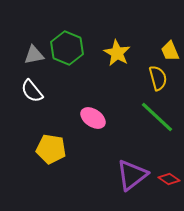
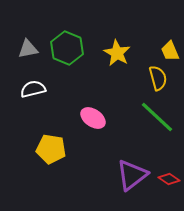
gray triangle: moved 6 px left, 6 px up
white semicircle: moved 1 px right, 2 px up; rotated 115 degrees clockwise
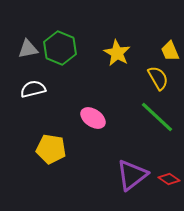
green hexagon: moved 7 px left
yellow semicircle: rotated 15 degrees counterclockwise
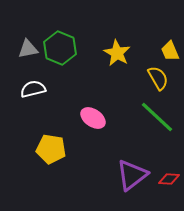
red diamond: rotated 30 degrees counterclockwise
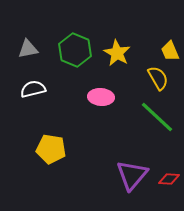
green hexagon: moved 15 px right, 2 px down
pink ellipse: moved 8 px right, 21 px up; rotated 30 degrees counterclockwise
purple triangle: rotated 12 degrees counterclockwise
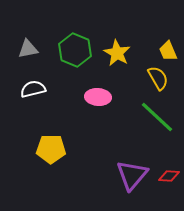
yellow trapezoid: moved 2 px left
pink ellipse: moved 3 px left
yellow pentagon: rotated 8 degrees counterclockwise
red diamond: moved 3 px up
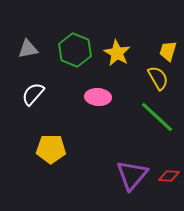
yellow trapezoid: rotated 40 degrees clockwise
white semicircle: moved 5 px down; rotated 35 degrees counterclockwise
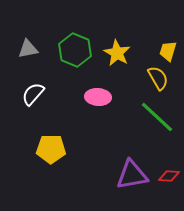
purple triangle: rotated 40 degrees clockwise
